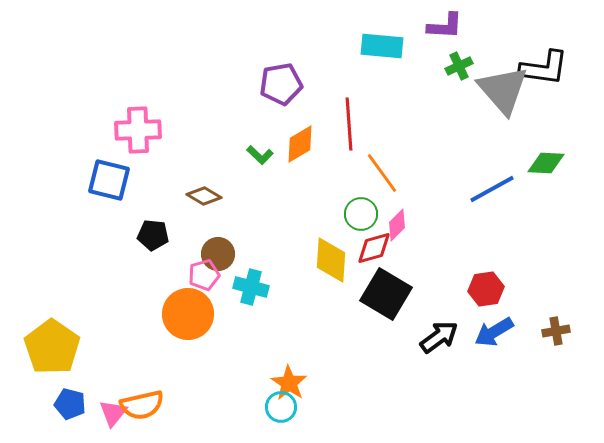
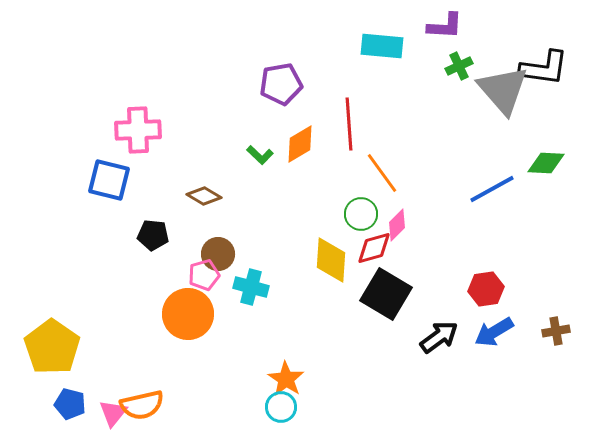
orange star: moved 3 px left, 4 px up
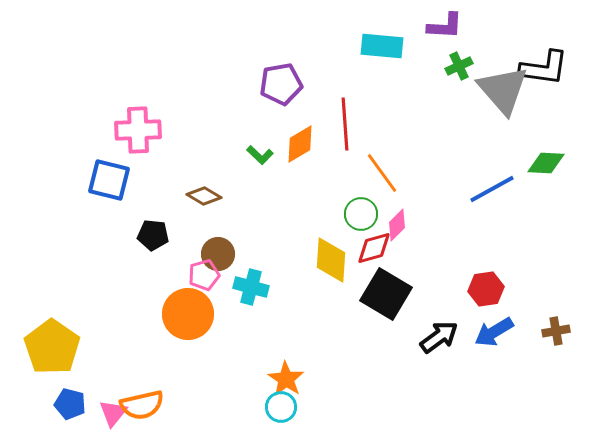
red line: moved 4 px left
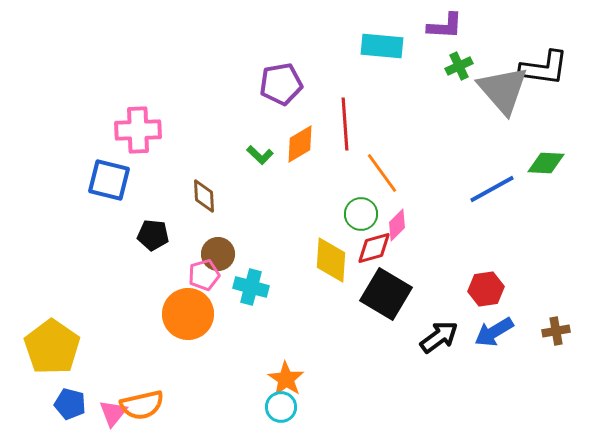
brown diamond: rotated 56 degrees clockwise
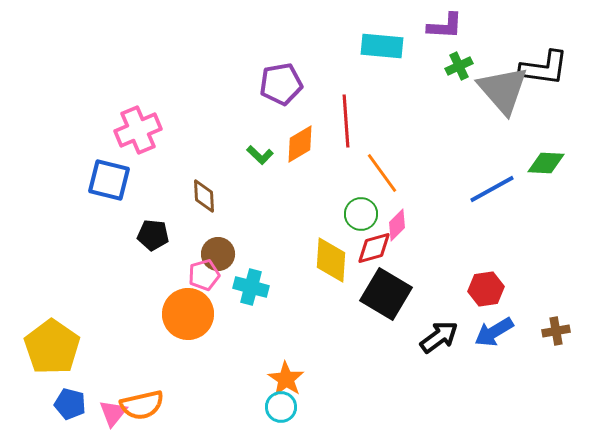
red line: moved 1 px right, 3 px up
pink cross: rotated 21 degrees counterclockwise
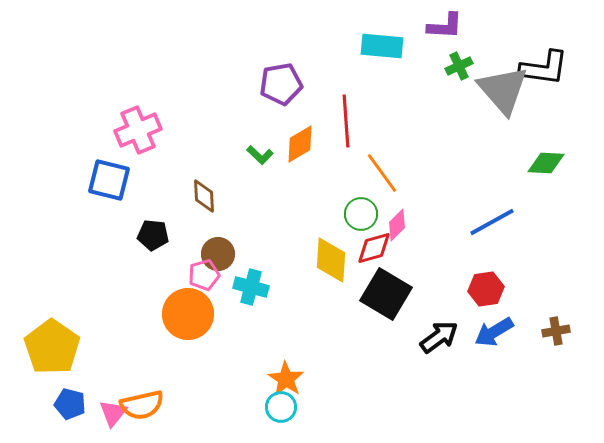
blue line: moved 33 px down
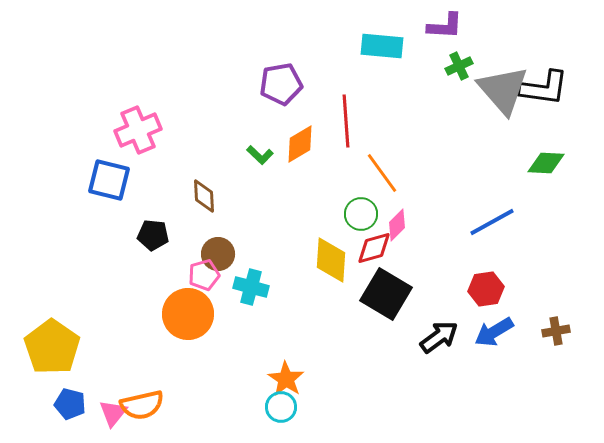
black L-shape: moved 20 px down
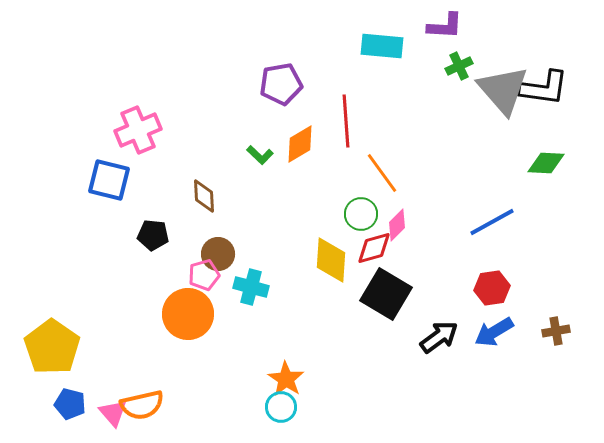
red hexagon: moved 6 px right, 1 px up
pink triangle: rotated 20 degrees counterclockwise
